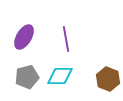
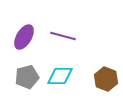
purple line: moved 3 px left, 3 px up; rotated 65 degrees counterclockwise
brown hexagon: moved 2 px left
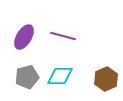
brown hexagon: rotated 15 degrees clockwise
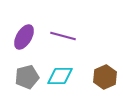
brown hexagon: moved 1 px left, 2 px up
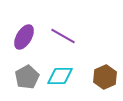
purple line: rotated 15 degrees clockwise
gray pentagon: rotated 15 degrees counterclockwise
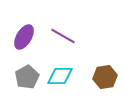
brown hexagon: rotated 15 degrees clockwise
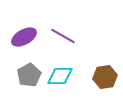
purple ellipse: rotated 30 degrees clockwise
gray pentagon: moved 2 px right, 2 px up
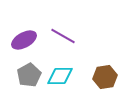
purple ellipse: moved 3 px down
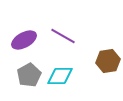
brown hexagon: moved 3 px right, 16 px up
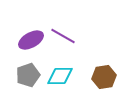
purple ellipse: moved 7 px right
brown hexagon: moved 4 px left, 16 px down
gray pentagon: moved 1 px left; rotated 10 degrees clockwise
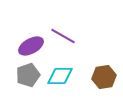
purple ellipse: moved 6 px down
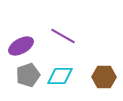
purple ellipse: moved 10 px left
brown hexagon: rotated 10 degrees clockwise
